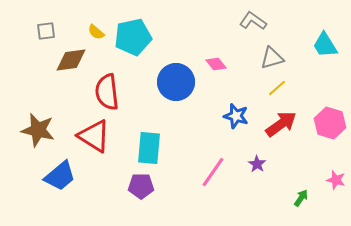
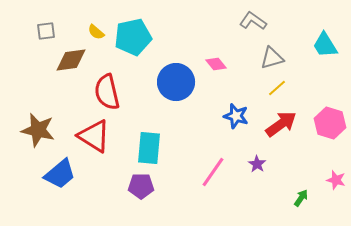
red semicircle: rotated 6 degrees counterclockwise
blue trapezoid: moved 2 px up
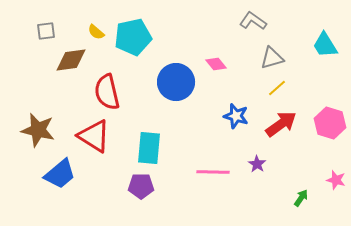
pink line: rotated 56 degrees clockwise
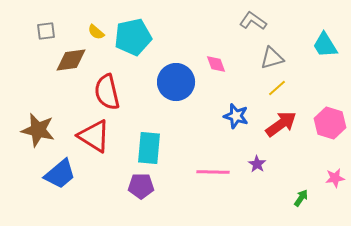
pink diamond: rotated 20 degrees clockwise
pink star: moved 1 px left, 2 px up; rotated 24 degrees counterclockwise
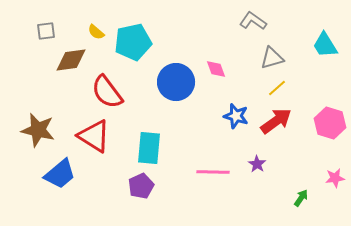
cyan pentagon: moved 5 px down
pink diamond: moved 5 px down
red semicircle: rotated 24 degrees counterclockwise
red arrow: moved 5 px left, 3 px up
purple pentagon: rotated 25 degrees counterclockwise
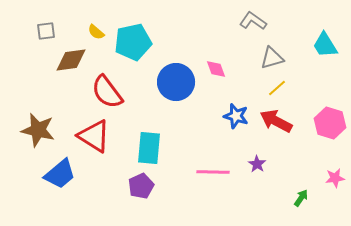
red arrow: rotated 116 degrees counterclockwise
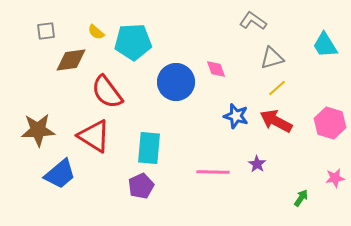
cyan pentagon: rotated 9 degrees clockwise
brown star: rotated 16 degrees counterclockwise
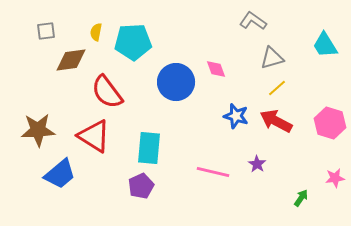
yellow semicircle: rotated 60 degrees clockwise
pink line: rotated 12 degrees clockwise
